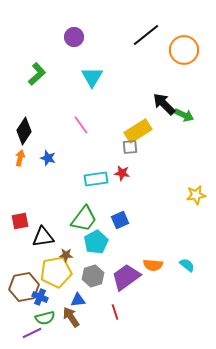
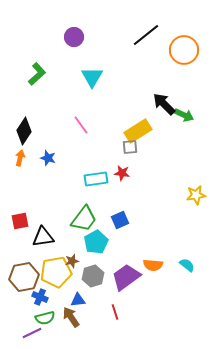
brown star: moved 6 px right, 6 px down; rotated 16 degrees counterclockwise
brown hexagon: moved 10 px up
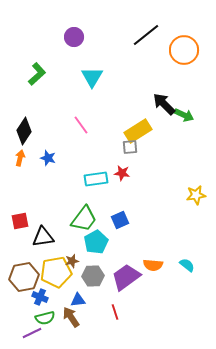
gray hexagon: rotated 15 degrees clockwise
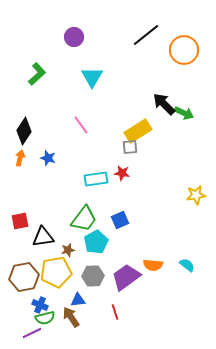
green arrow: moved 2 px up
brown star: moved 4 px left, 11 px up
blue cross: moved 8 px down
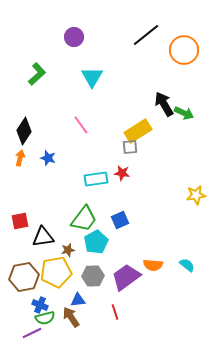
black arrow: rotated 15 degrees clockwise
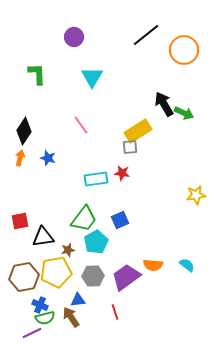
green L-shape: rotated 50 degrees counterclockwise
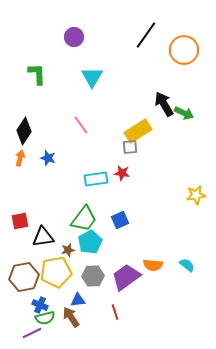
black line: rotated 16 degrees counterclockwise
cyan pentagon: moved 6 px left
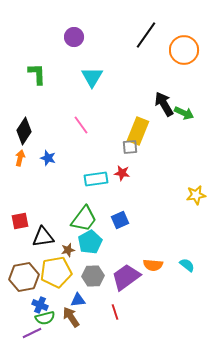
yellow rectangle: rotated 36 degrees counterclockwise
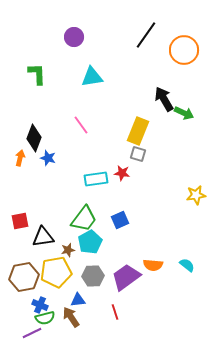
cyan triangle: rotated 50 degrees clockwise
black arrow: moved 5 px up
black diamond: moved 10 px right, 7 px down; rotated 12 degrees counterclockwise
gray square: moved 8 px right, 7 px down; rotated 21 degrees clockwise
